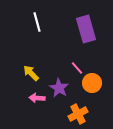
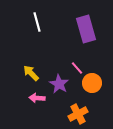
purple star: moved 4 px up
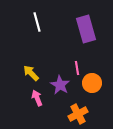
pink line: rotated 32 degrees clockwise
purple star: moved 1 px right, 1 px down
pink arrow: rotated 63 degrees clockwise
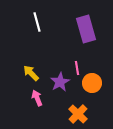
purple star: moved 3 px up; rotated 12 degrees clockwise
orange cross: rotated 18 degrees counterclockwise
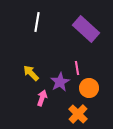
white line: rotated 24 degrees clockwise
purple rectangle: rotated 32 degrees counterclockwise
orange circle: moved 3 px left, 5 px down
pink arrow: moved 5 px right; rotated 42 degrees clockwise
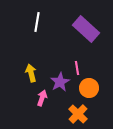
yellow arrow: rotated 30 degrees clockwise
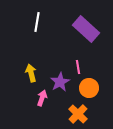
pink line: moved 1 px right, 1 px up
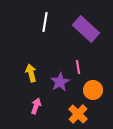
white line: moved 8 px right
orange circle: moved 4 px right, 2 px down
pink arrow: moved 6 px left, 8 px down
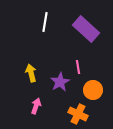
orange cross: rotated 18 degrees counterclockwise
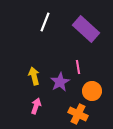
white line: rotated 12 degrees clockwise
yellow arrow: moved 3 px right, 3 px down
orange circle: moved 1 px left, 1 px down
